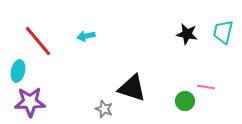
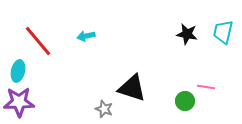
purple star: moved 11 px left
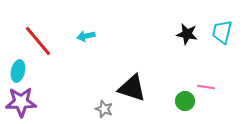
cyan trapezoid: moved 1 px left
purple star: moved 2 px right
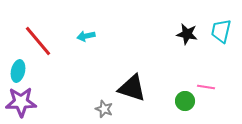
cyan trapezoid: moved 1 px left, 1 px up
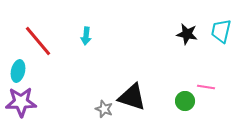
cyan arrow: rotated 72 degrees counterclockwise
black triangle: moved 9 px down
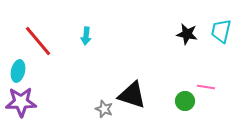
black triangle: moved 2 px up
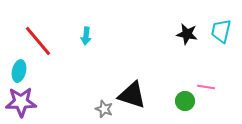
cyan ellipse: moved 1 px right
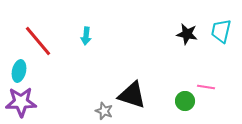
gray star: moved 2 px down
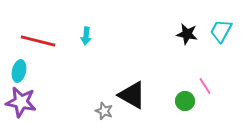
cyan trapezoid: rotated 15 degrees clockwise
red line: rotated 36 degrees counterclockwise
pink line: moved 1 px left, 1 px up; rotated 48 degrees clockwise
black triangle: rotated 12 degrees clockwise
purple star: rotated 12 degrees clockwise
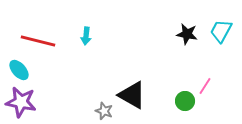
cyan ellipse: moved 1 px up; rotated 55 degrees counterclockwise
pink line: rotated 66 degrees clockwise
